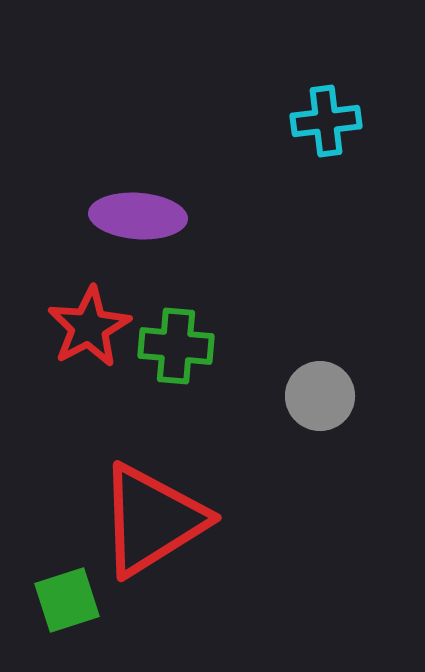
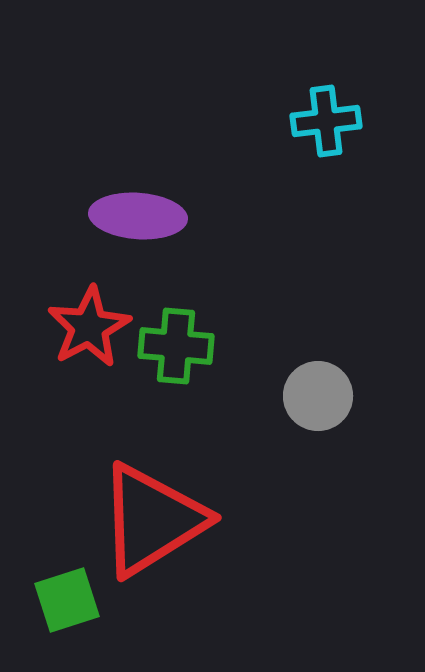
gray circle: moved 2 px left
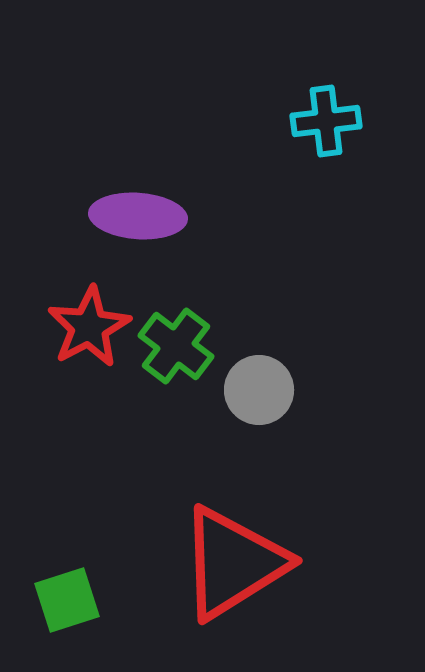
green cross: rotated 32 degrees clockwise
gray circle: moved 59 px left, 6 px up
red triangle: moved 81 px right, 43 px down
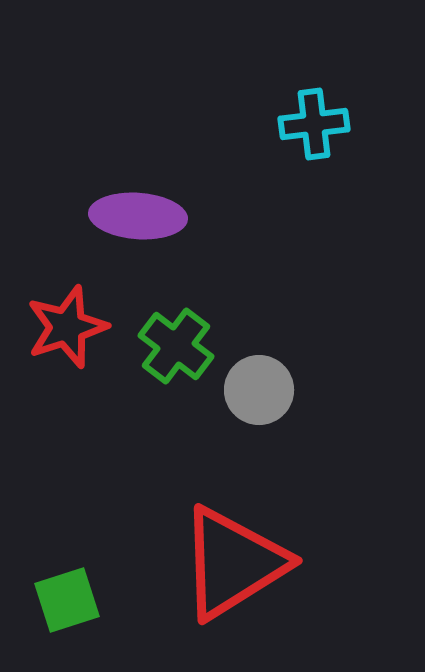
cyan cross: moved 12 px left, 3 px down
red star: moved 22 px left; rotated 10 degrees clockwise
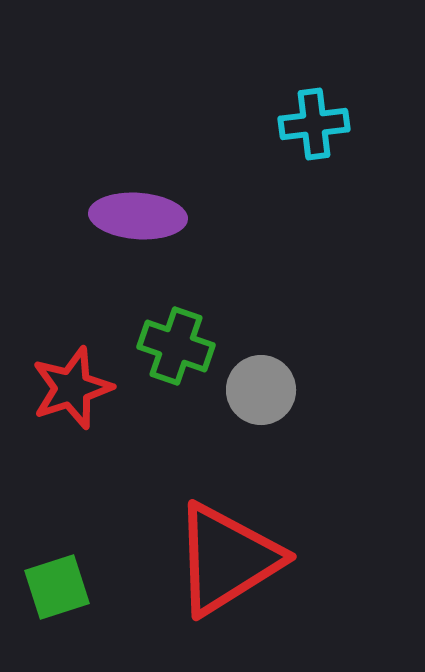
red star: moved 5 px right, 61 px down
green cross: rotated 18 degrees counterclockwise
gray circle: moved 2 px right
red triangle: moved 6 px left, 4 px up
green square: moved 10 px left, 13 px up
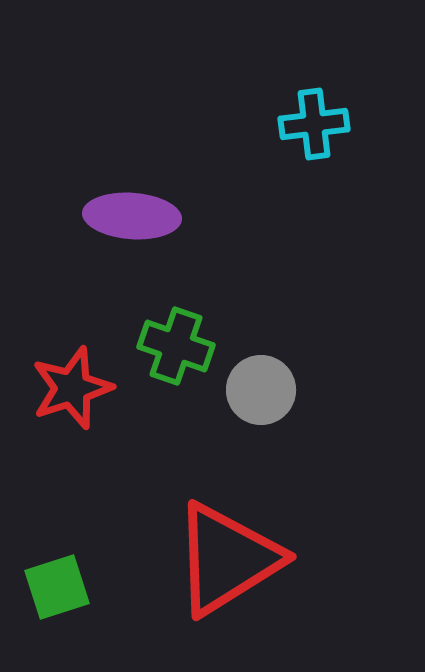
purple ellipse: moved 6 px left
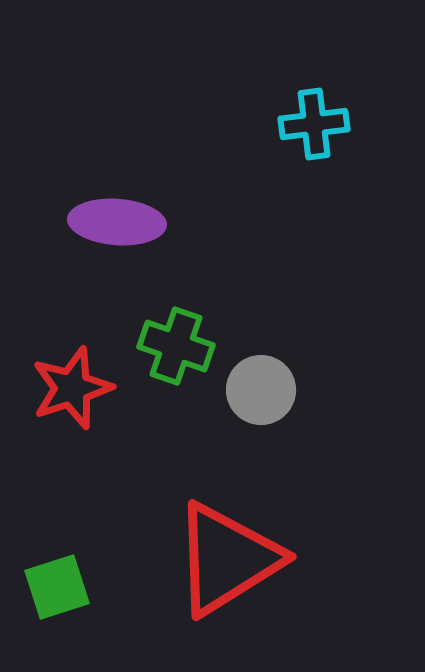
purple ellipse: moved 15 px left, 6 px down
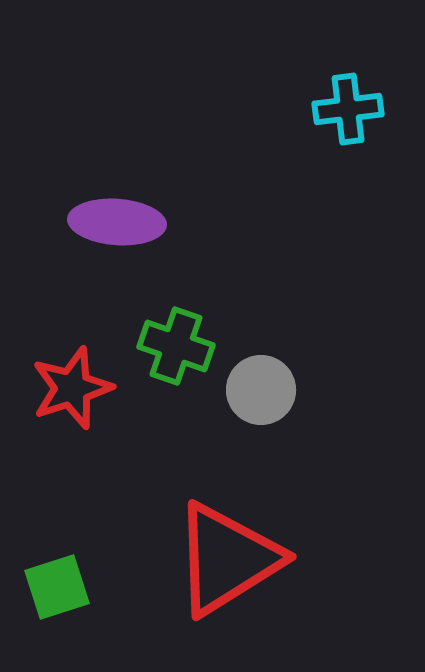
cyan cross: moved 34 px right, 15 px up
